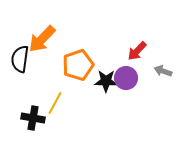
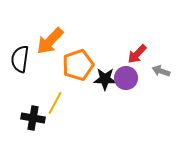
orange arrow: moved 8 px right, 2 px down
red arrow: moved 3 px down
gray arrow: moved 2 px left
black star: moved 1 px left, 2 px up
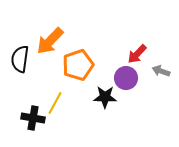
black star: moved 18 px down
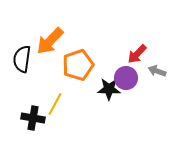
black semicircle: moved 2 px right
gray arrow: moved 4 px left
black star: moved 4 px right, 8 px up
yellow line: moved 1 px down
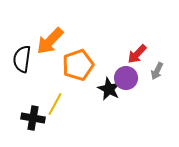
gray arrow: rotated 84 degrees counterclockwise
black star: rotated 25 degrees clockwise
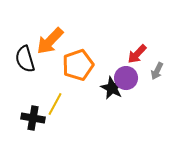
black semicircle: moved 3 px right; rotated 24 degrees counterclockwise
black star: moved 3 px right, 1 px up
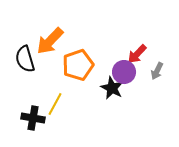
purple circle: moved 2 px left, 6 px up
